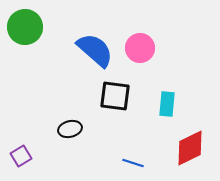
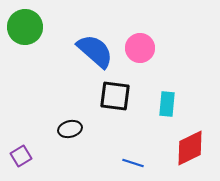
blue semicircle: moved 1 px down
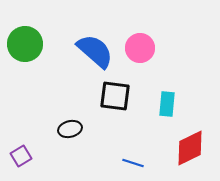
green circle: moved 17 px down
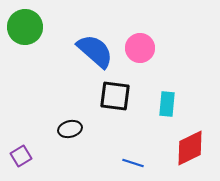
green circle: moved 17 px up
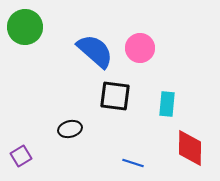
red diamond: rotated 63 degrees counterclockwise
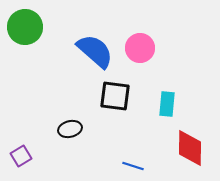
blue line: moved 3 px down
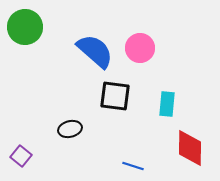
purple square: rotated 20 degrees counterclockwise
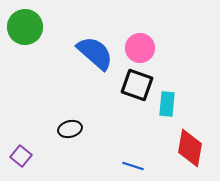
blue semicircle: moved 2 px down
black square: moved 22 px right, 11 px up; rotated 12 degrees clockwise
red diamond: rotated 9 degrees clockwise
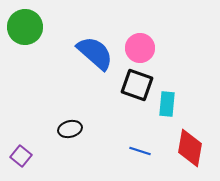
blue line: moved 7 px right, 15 px up
